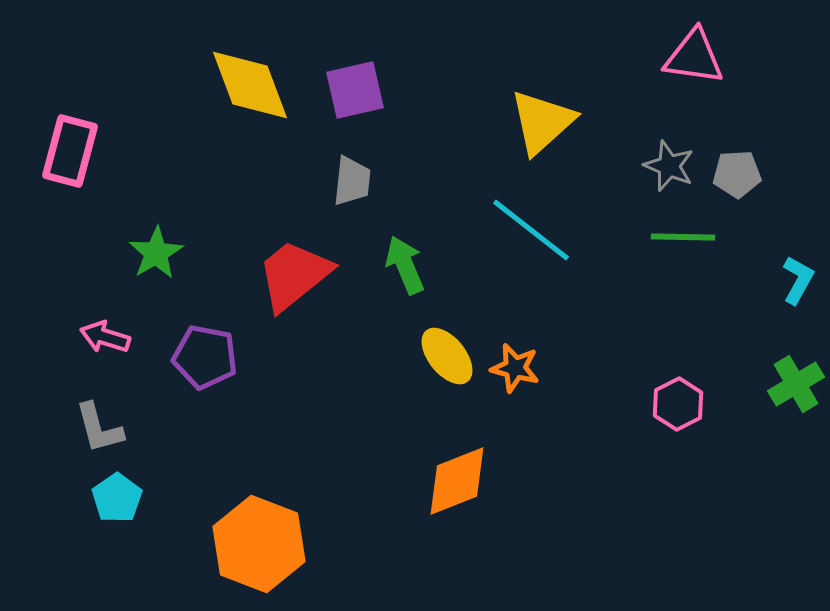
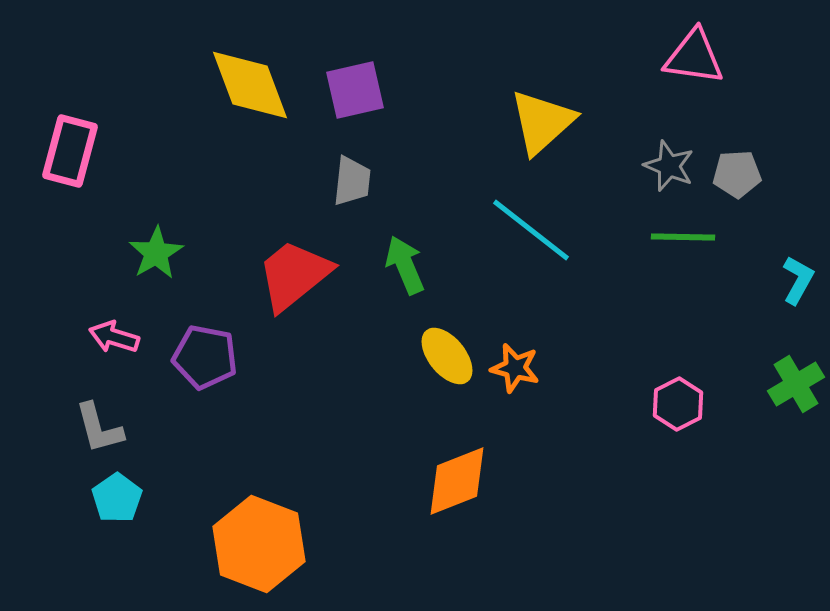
pink arrow: moved 9 px right
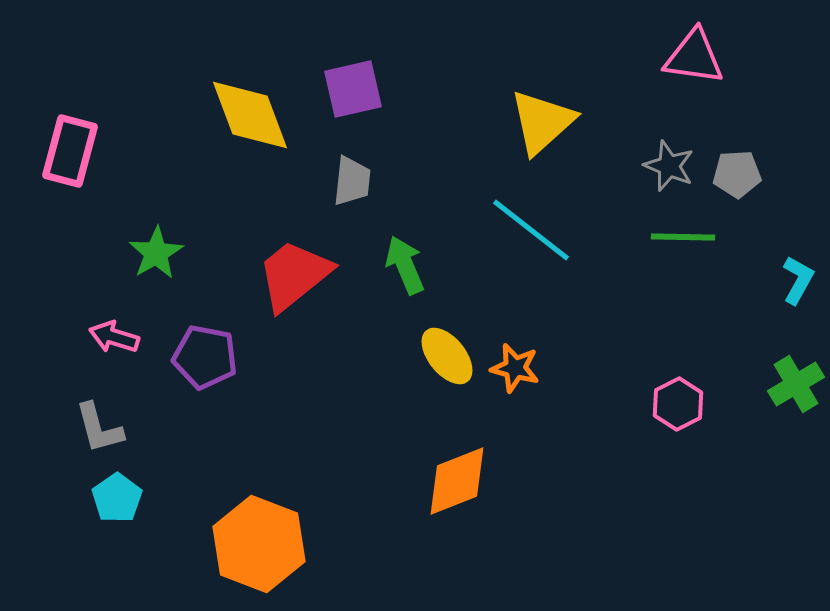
yellow diamond: moved 30 px down
purple square: moved 2 px left, 1 px up
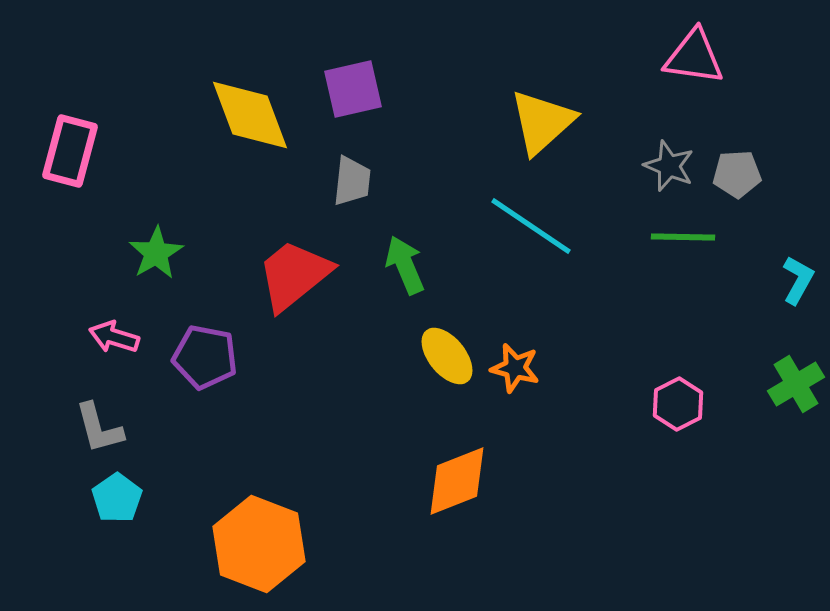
cyan line: moved 4 px up; rotated 4 degrees counterclockwise
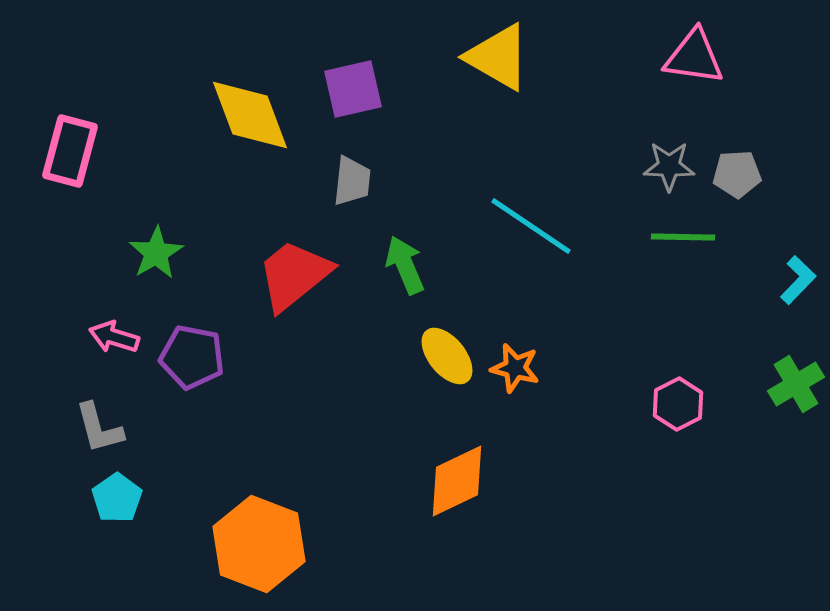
yellow triangle: moved 44 px left, 65 px up; rotated 48 degrees counterclockwise
gray star: rotated 21 degrees counterclockwise
cyan L-shape: rotated 15 degrees clockwise
purple pentagon: moved 13 px left
orange diamond: rotated 4 degrees counterclockwise
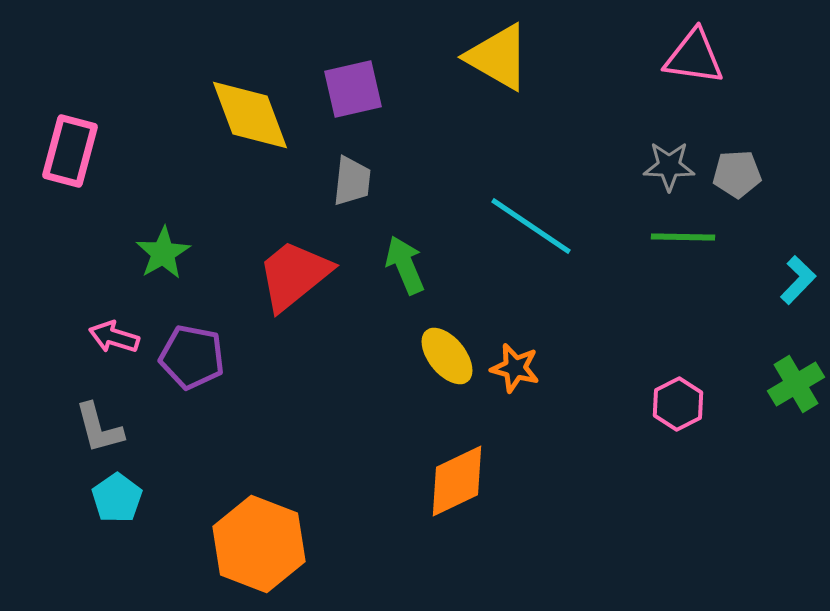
green star: moved 7 px right
